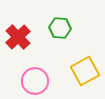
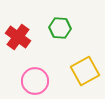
red cross: rotated 10 degrees counterclockwise
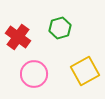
green hexagon: rotated 20 degrees counterclockwise
pink circle: moved 1 px left, 7 px up
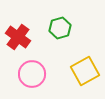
pink circle: moved 2 px left
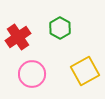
green hexagon: rotated 15 degrees counterclockwise
red cross: rotated 20 degrees clockwise
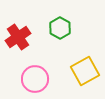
pink circle: moved 3 px right, 5 px down
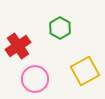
red cross: moved 9 px down
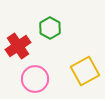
green hexagon: moved 10 px left
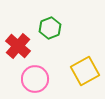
green hexagon: rotated 10 degrees clockwise
red cross: rotated 15 degrees counterclockwise
